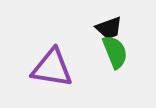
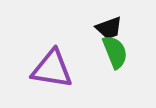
purple triangle: moved 1 px down
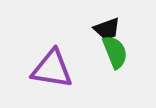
black trapezoid: moved 2 px left, 1 px down
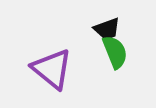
purple triangle: rotated 30 degrees clockwise
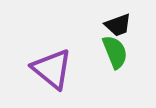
black trapezoid: moved 11 px right, 4 px up
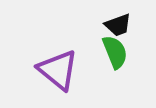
purple triangle: moved 6 px right, 1 px down
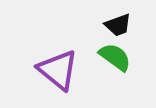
green semicircle: moved 5 px down; rotated 32 degrees counterclockwise
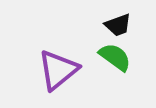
purple triangle: rotated 42 degrees clockwise
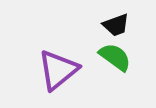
black trapezoid: moved 2 px left
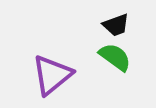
purple triangle: moved 6 px left, 5 px down
